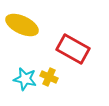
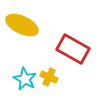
cyan star: rotated 15 degrees clockwise
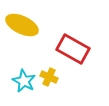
cyan star: moved 1 px left, 2 px down
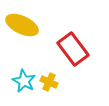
red rectangle: rotated 24 degrees clockwise
yellow cross: moved 5 px down
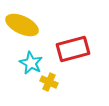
red rectangle: rotated 68 degrees counterclockwise
cyan star: moved 7 px right, 18 px up
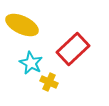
red rectangle: rotated 28 degrees counterclockwise
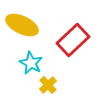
red rectangle: moved 9 px up
yellow cross: moved 1 px left, 3 px down; rotated 24 degrees clockwise
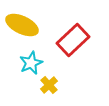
cyan star: rotated 20 degrees clockwise
yellow cross: moved 1 px right
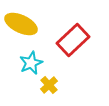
yellow ellipse: moved 1 px left, 1 px up
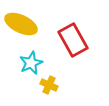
red rectangle: rotated 76 degrees counterclockwise
yellow cross: rotated 24 degrees counterclockwise
